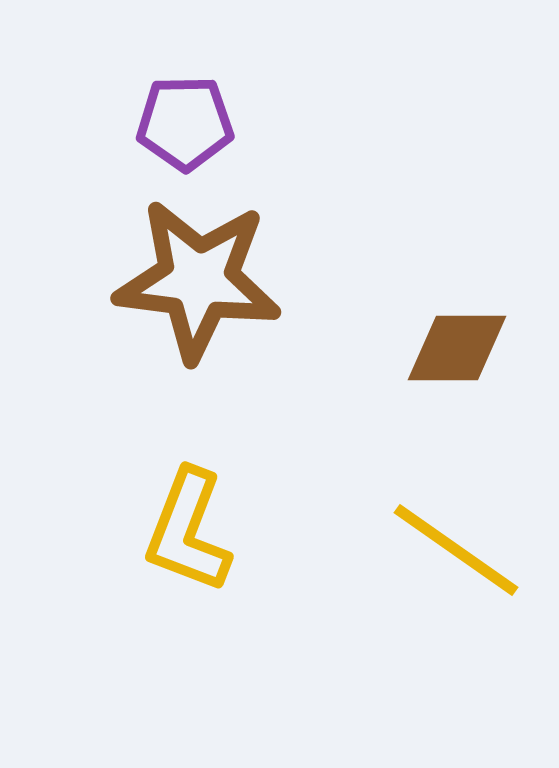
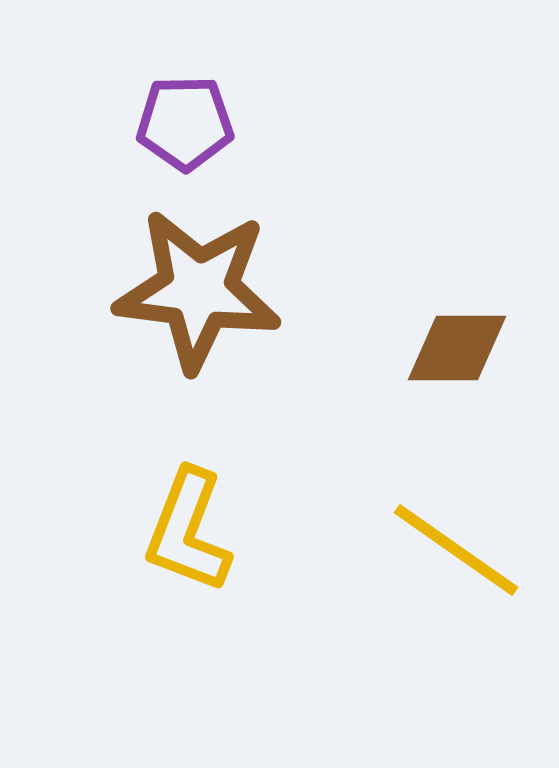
brown star: moved 10 px down
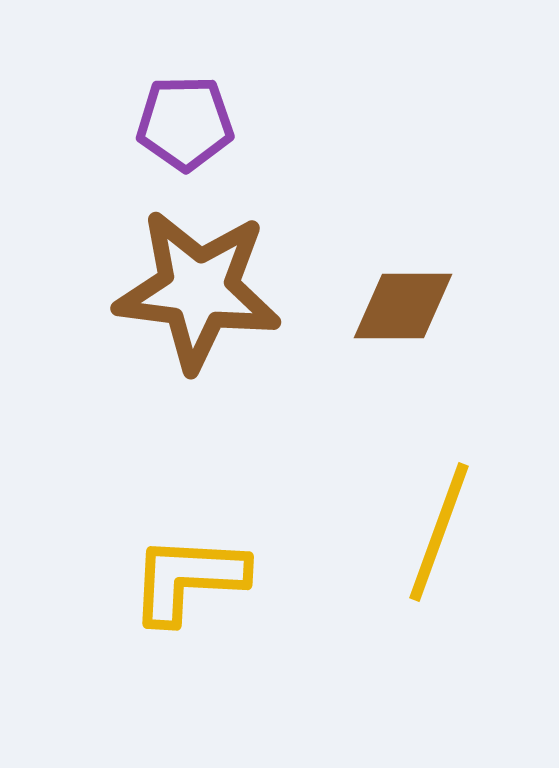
brown diamond: moved 54 px left, 42 px up
yellow L-shape: moved 48 px down; rotated 72 degrees clockwise
yellow line: moved 17 px left, 18 px up; rotated 75 degrees clockwise
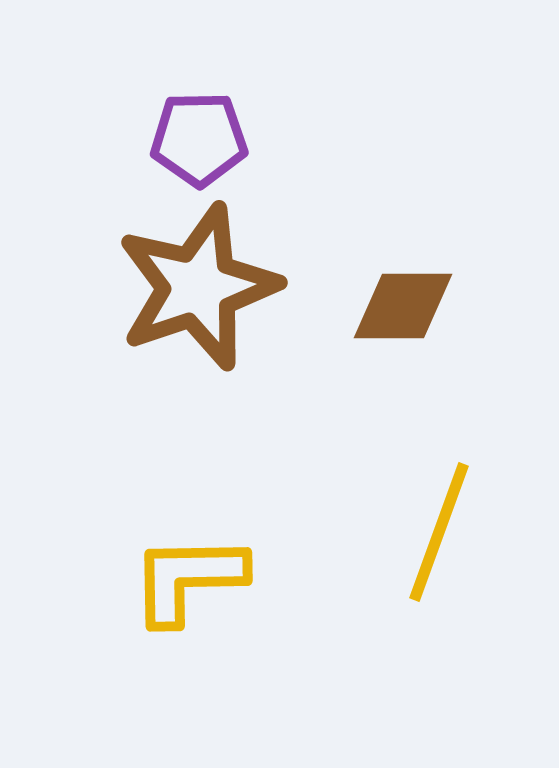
purple pentagon: moved 14 px right, 16 px down
brown star: moved 3 px up; rotated 26 degrees counterclockwise
yellow L-shape: rotated 4 degrees counterclockwise
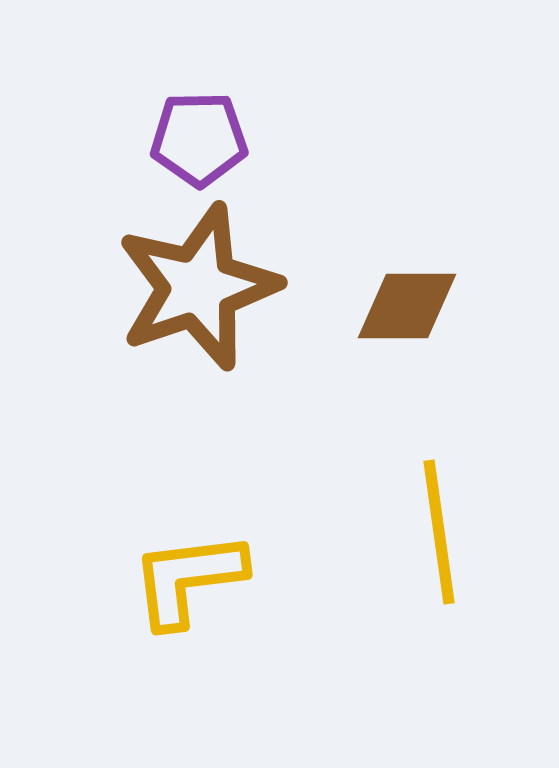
brown diamond: moved 4 px right
yellow line: rotated 28 degrees counterclockwise
yellow L-shape: rotated 6 degrees counterclockwise
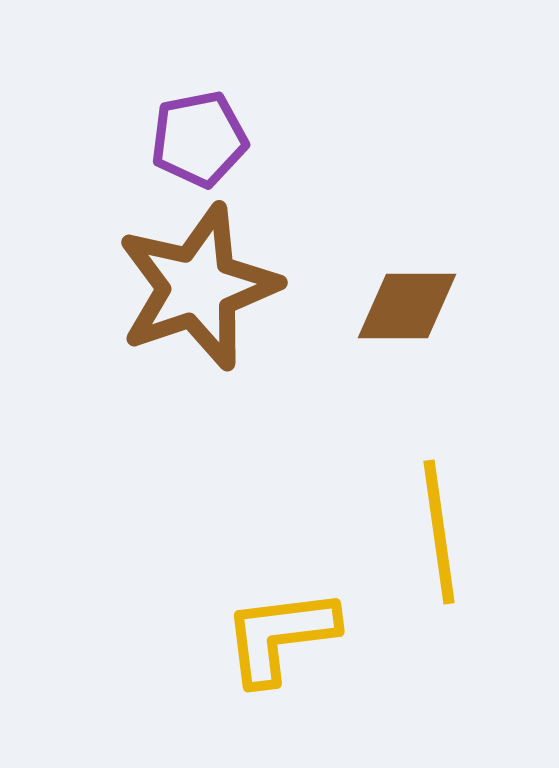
purple pentagon: rotated 10 degrees counterclockwise
yellow L-shape: moved 92 px right, 57 px down
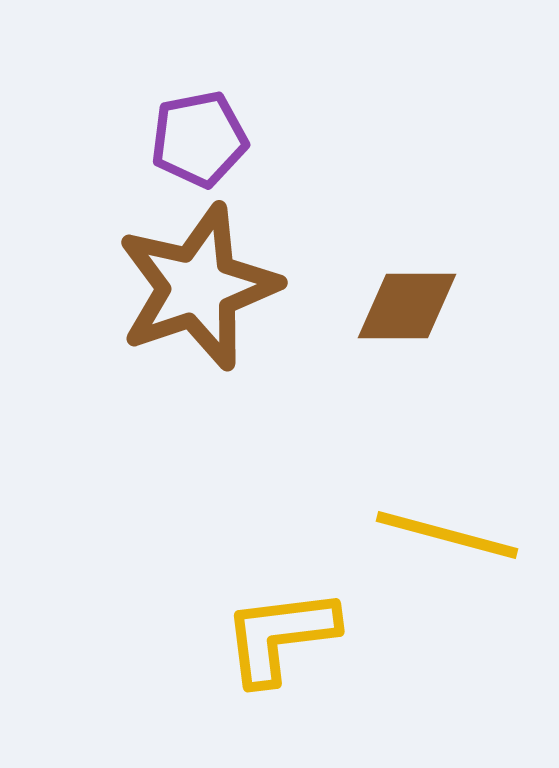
yellow line: moved 8 px right, 3 px down; rotated 67 degrees counterclockwise
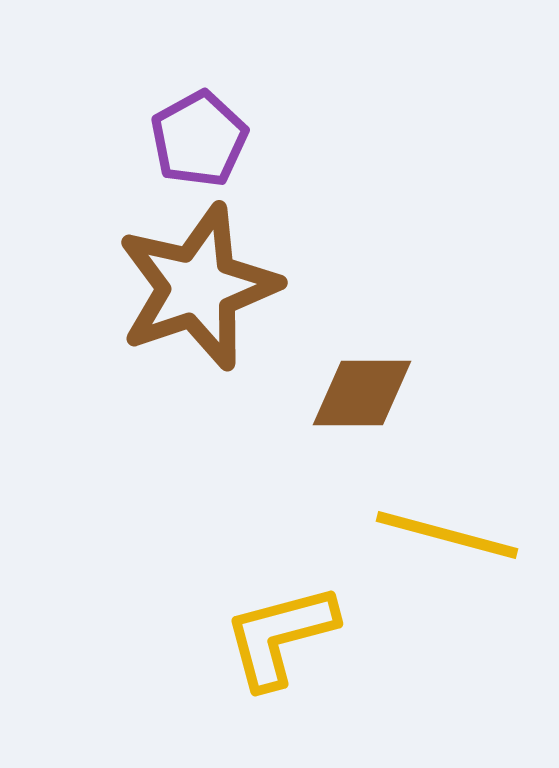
purple pentagon: rotated 18 degrees counterclockwise
brown diamond: moved 45 px left, 87 px down
yellow L-shape: rotated 8 degrees counterclockwise
